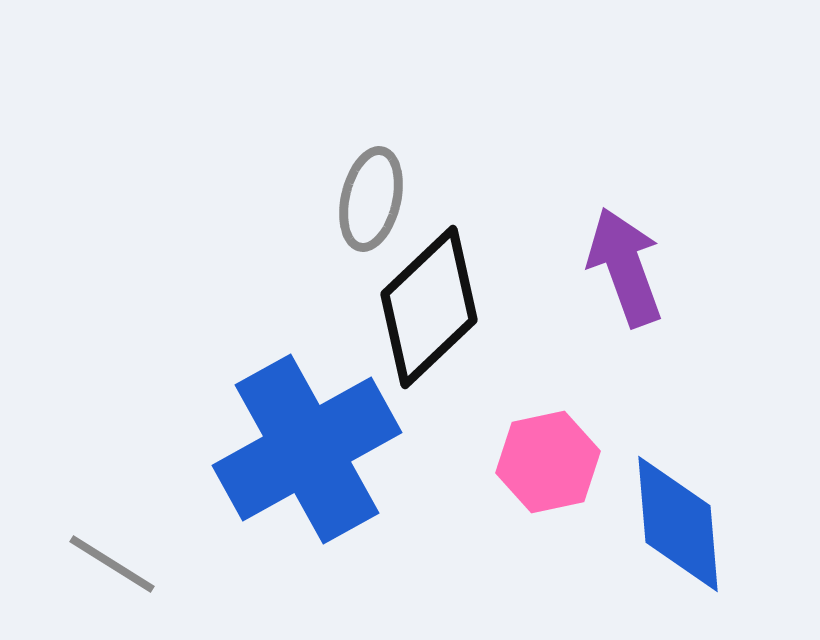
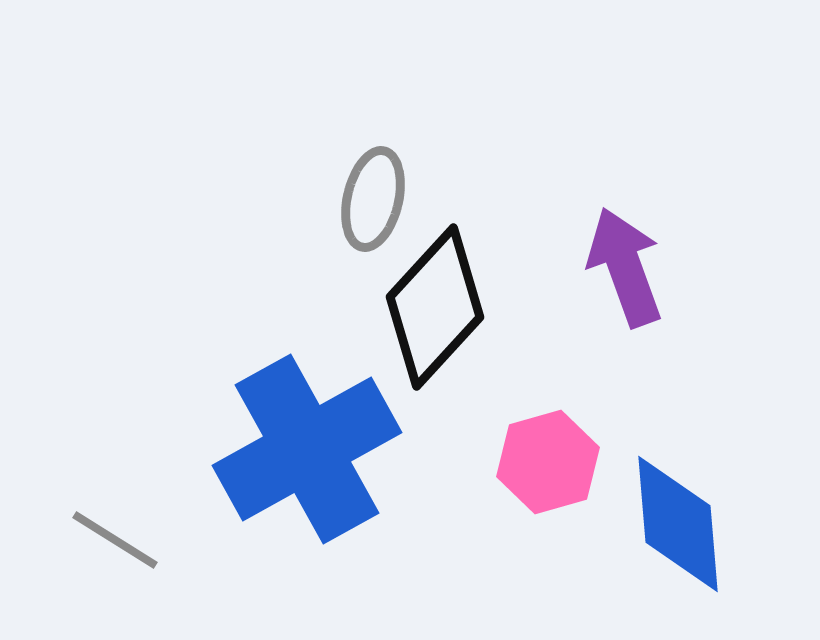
gray ellipse: moved 2 px right
black diamond: moved 6 px right; rotated 4 degrees counterclockwise
pink hexagon: rotated 4 degrees counterclockwise
gray line: moved 3 px right, 24 px up
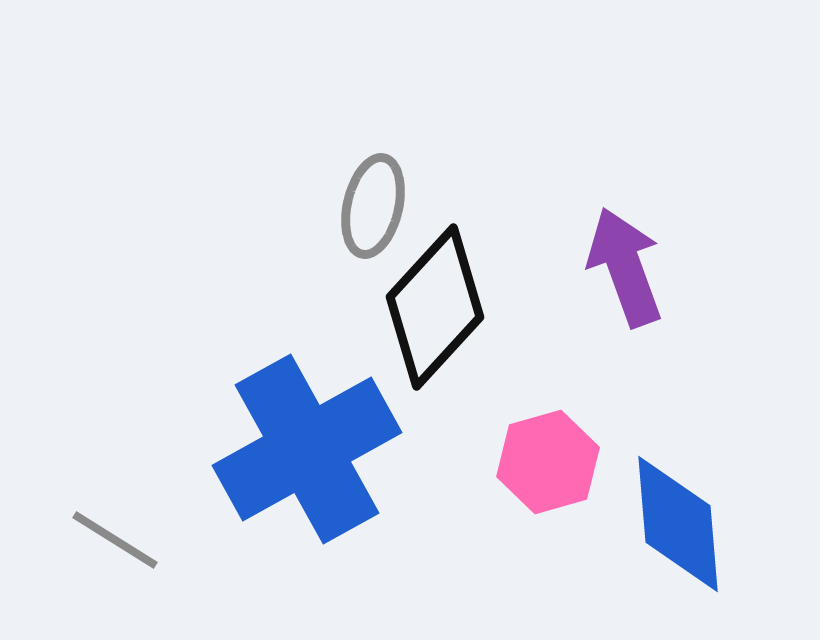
gray ellipse: moved 7 px down
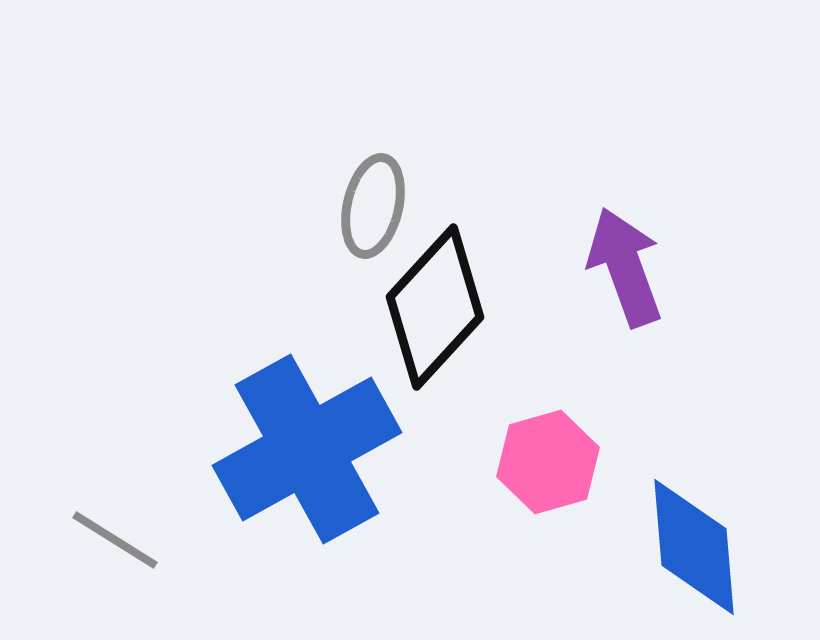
blue diamond: moved 16 px right, 23 px down
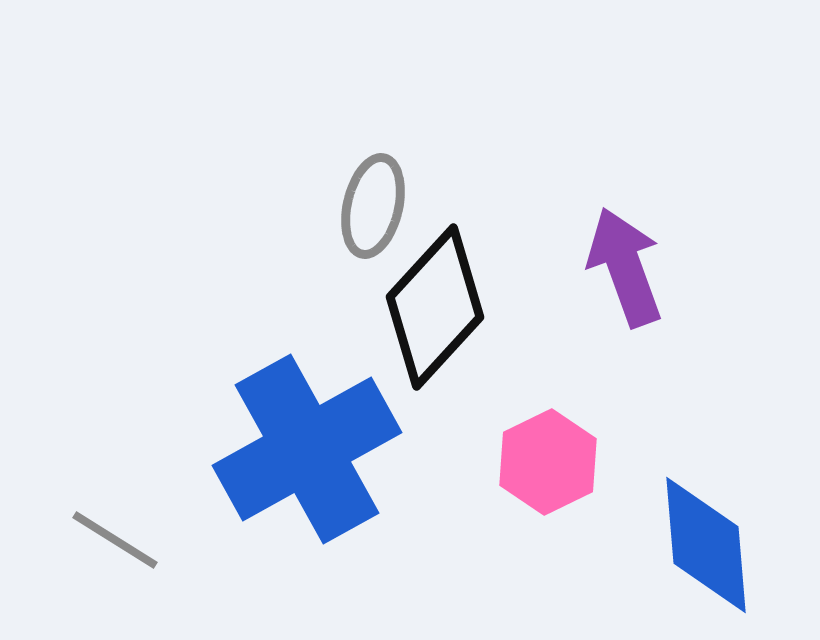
pink hexagon: rotated 10 degrees counterclockwise
blue diamond: moved 12 px right, 2 px up
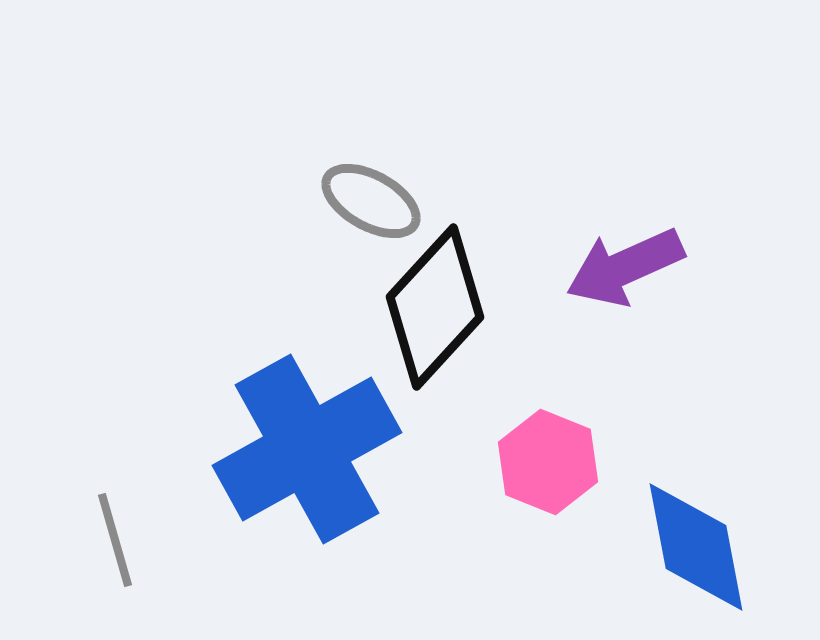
gray ellipse: moved 2 px left, 5 px up; rotated 74 degrees counterclockwise
purple arrow: rotated 94 degrees counterclockwise
pink hexagon: rotated 12 degrees counterclockwise
gray line: rotated 42 degrees clockwise
blue diamond: moved 10 px left, 2 px down; rotated 6 degrees counterclockwise
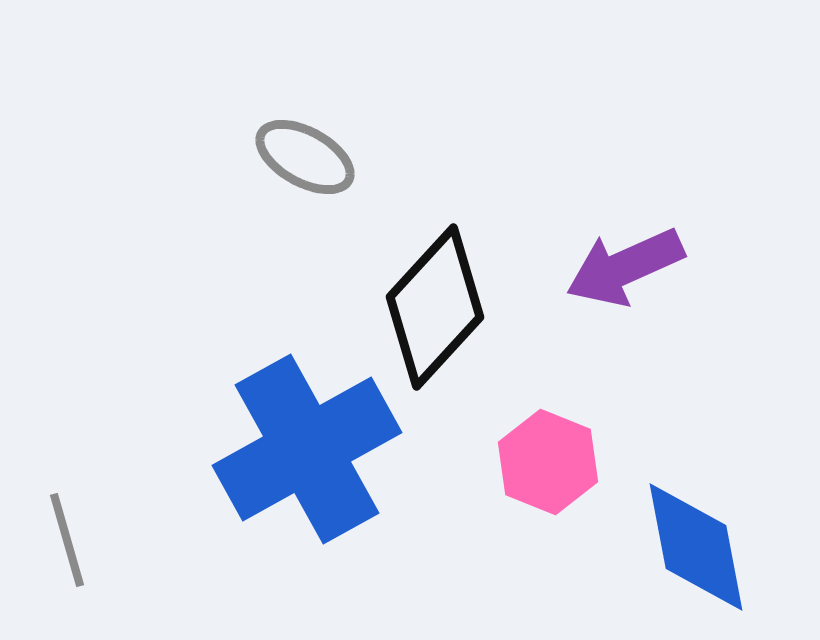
gray ellipse: moved 66 px left, 44 px up
gray line: moved 48 px left
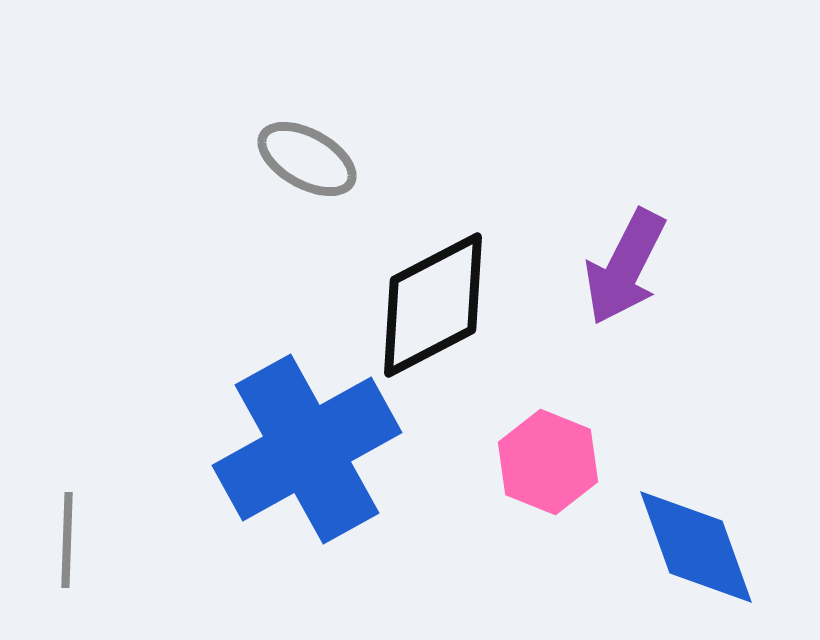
gray ellipse: moved 2 px right, 2 px down
purple arrow: rotated 39 degrees counterclockwise
black diamond: moved 2 px left, 2 px up; rotated 20 degrees clockwise
gray line: rotated 18 degrees clockwise
blue diamond: rotated 9 degrees counterclockwise
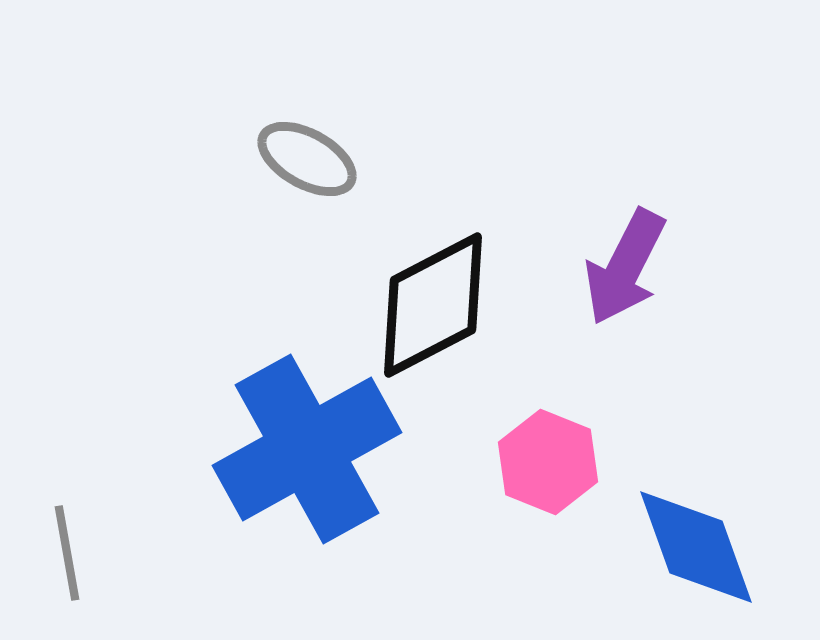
gray line: moved 13 px down; rotated 12 degrees counterclockwise
